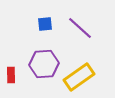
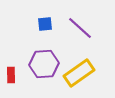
yellow rectangle: moved 4 px up
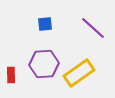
purple line: moved 13 px right
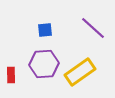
blue square: moved 6 px down
yellow rectangle: moved 1 px right, 1 px up
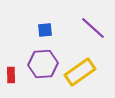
purple hexagon: moved 1 px left
